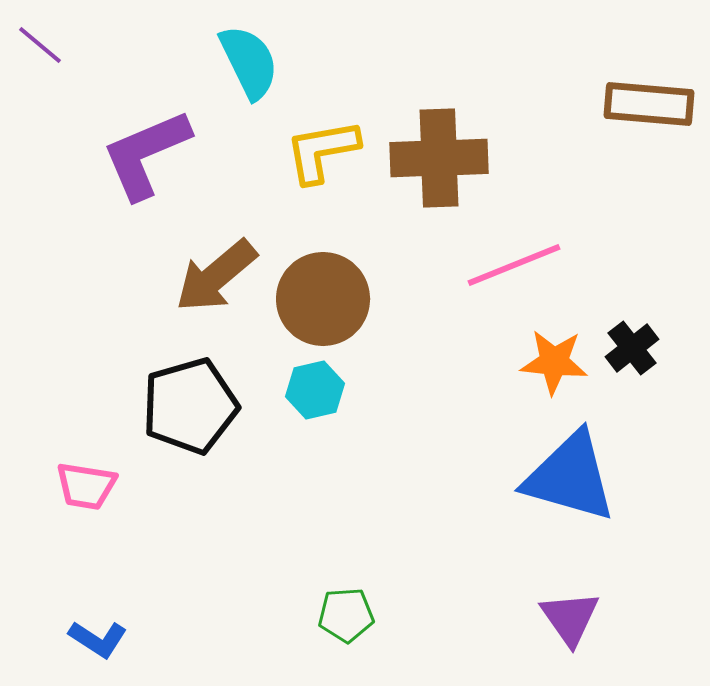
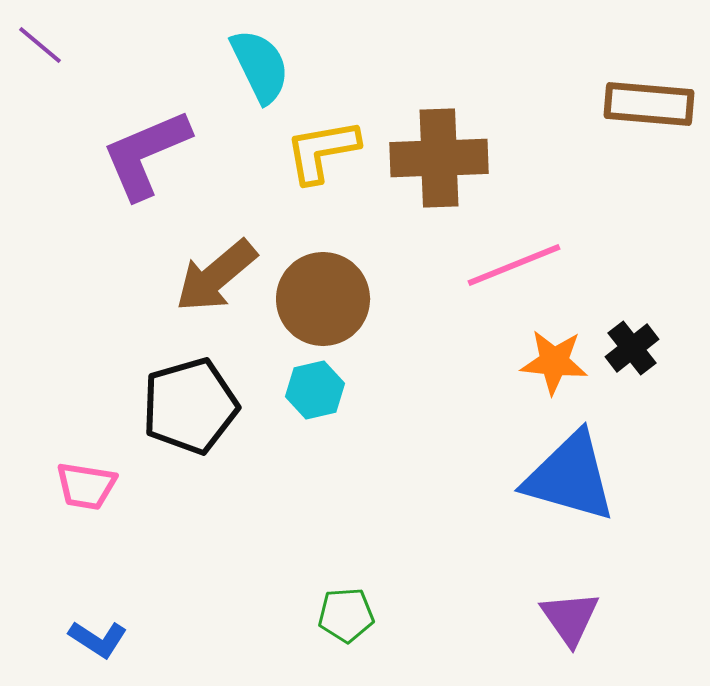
cyan semicircle: moved 11 px right, 4 px down
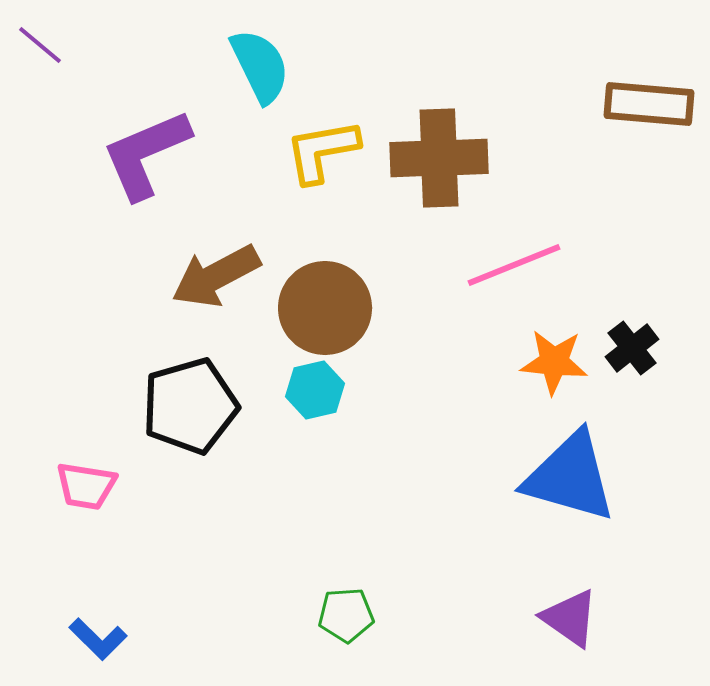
brown arrow: rotated 12 degrees clockwise
brown circle: moved 2 px right, 9 px down
purple triangle: rotated 20 degrees counterclockwise
blue L-shape: rotated 12 degrees clockwise
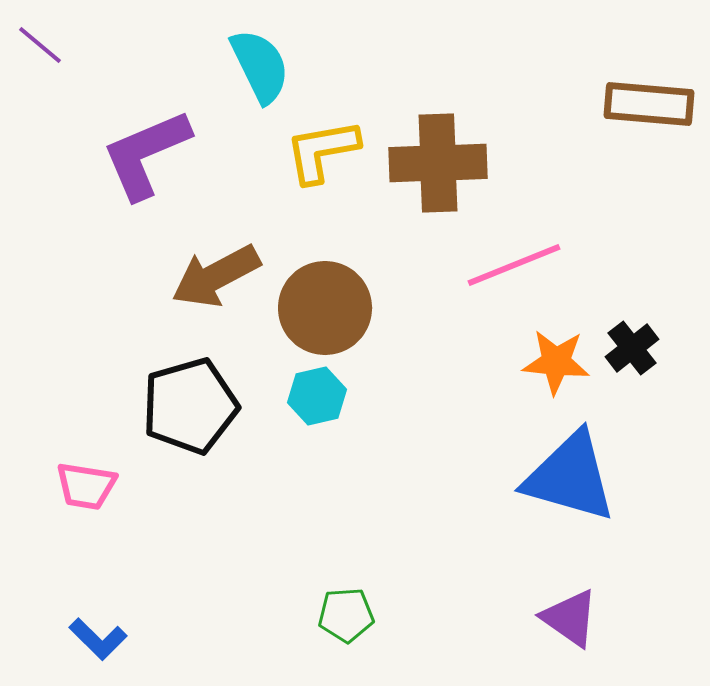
brown cross: moved 1 px left, 5 px down
orange star: moved 2 px right
cyan hexagon: moved 2 px right, 6 px down
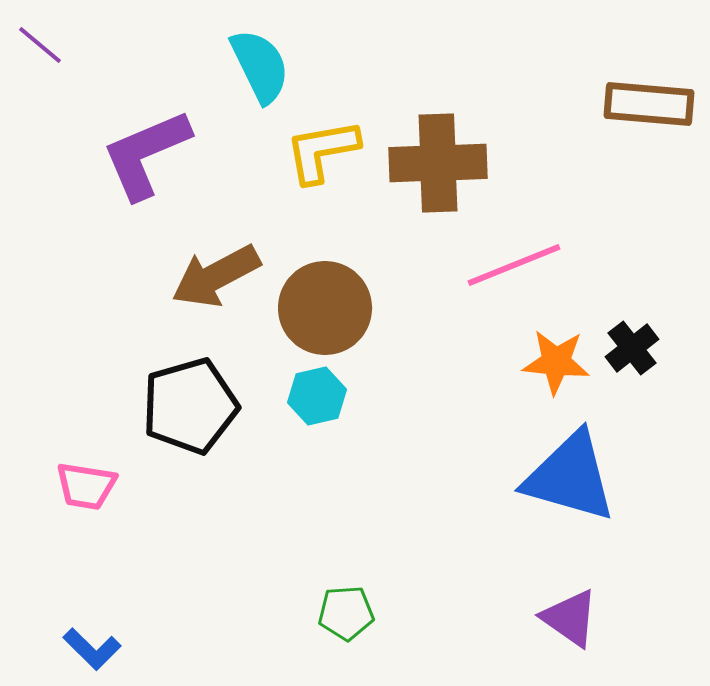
green pentagon: moved 2 px up
blue L-shape: moved 6 px left, 10 px down
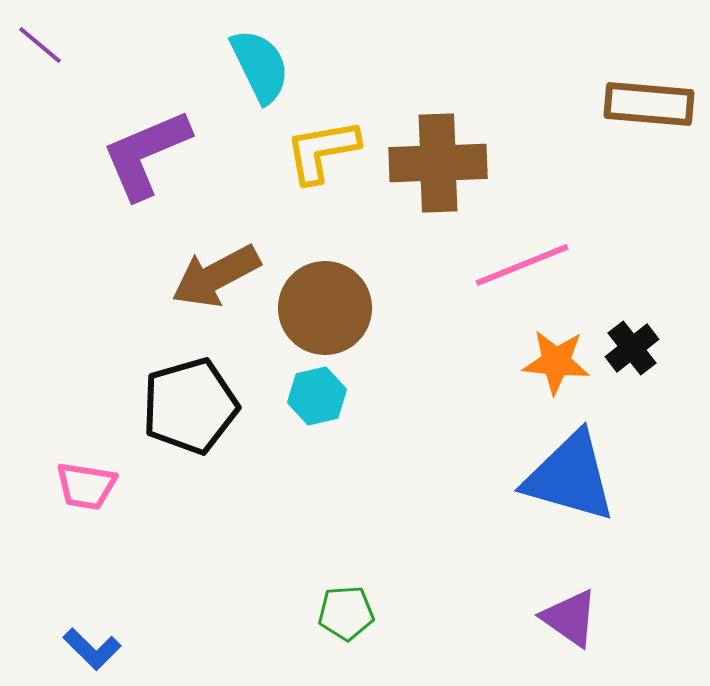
pink line: moved 8 px right
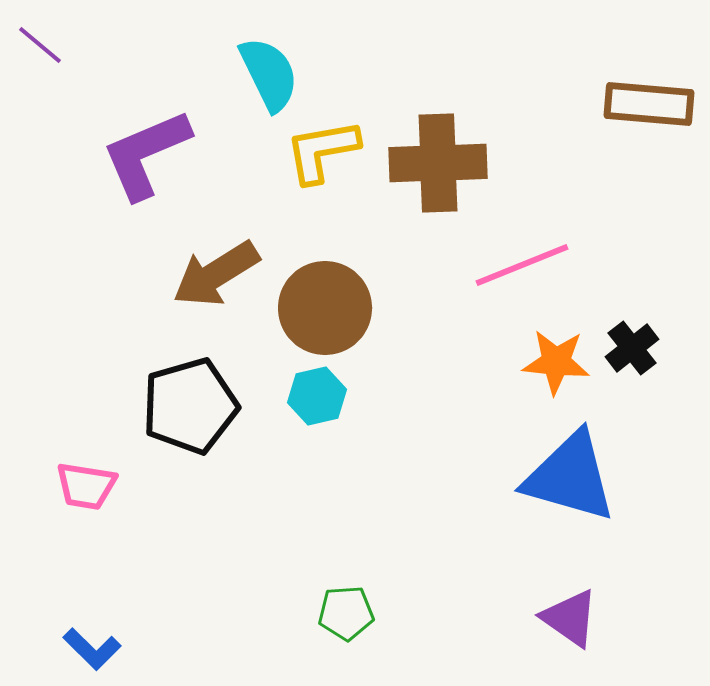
cyan semicircle: moved 9 px right, 8 px down
brown arrow: moved 2 px up; rotated 4 degrees counterclockwise
